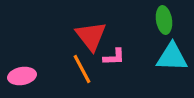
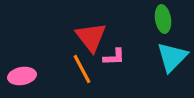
green ellipse: moved 1 px left, 1 px up
red triangle: moved 1 px down
cyan triangle: rotated 48 degrees counterclockwise
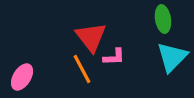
pink ellipse: moved 1 px down; rotated 48 degrees counterclockwise
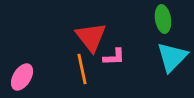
orange line: rotated 16 degrees clockwise
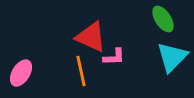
green ellipse: rotated 24 degrees counterclockwise
red triangle: rotated 28 degrees counterclockwise
orange line: moved 1 px left, 2 px down
pink ellipse: moved 1 px left, 4 px up
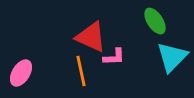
green ellipse: moved 8 px left, 2 px down
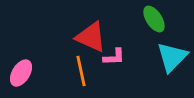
green ellipse: moved 1 px left, 2 px up
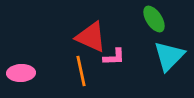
cyan triangle: moved 3 px left, 1 px up
pink ellipse: rotated 56 degrees clockwise
